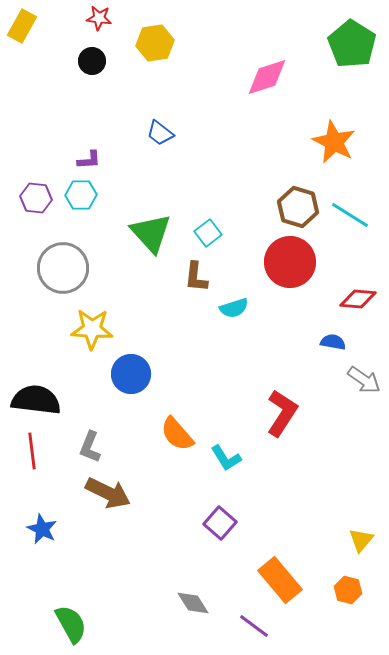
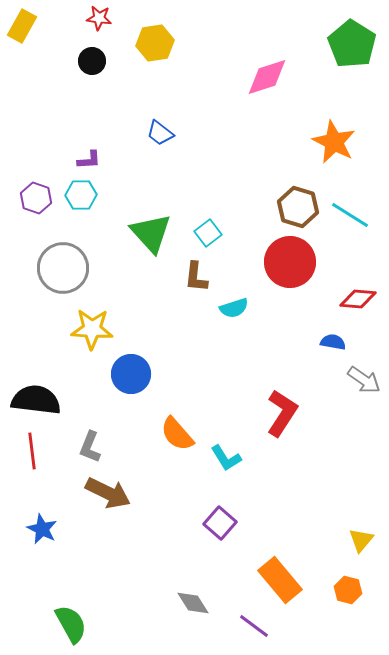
purple hexagon: rotated 12 degrees clockwise
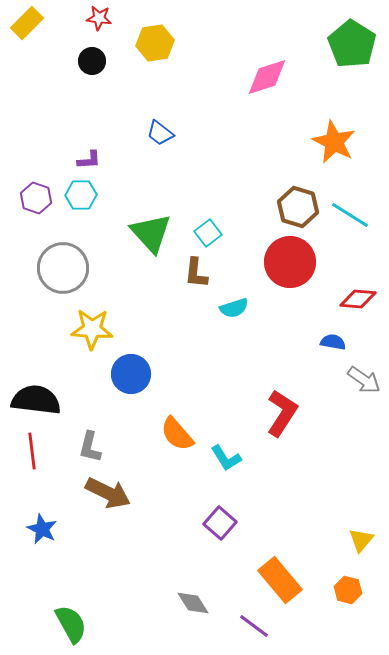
yellow rectangle: moved 5 px right, 3 px up; rotated 16 degrees clockwise
brown L-shape: moved 4 px up
gray L-shape: rotated 8 degrees counterclockwise
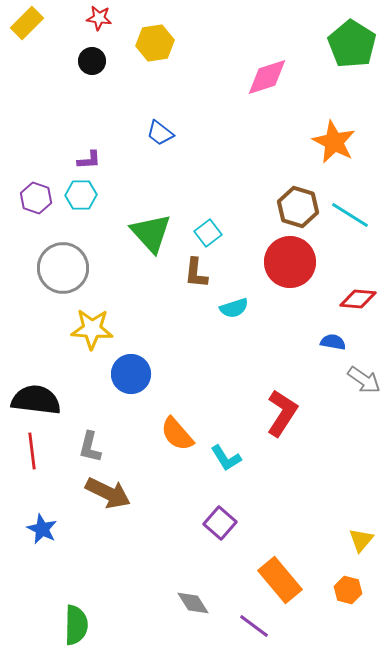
green semicircle: moved 5 px right, 1 px down; rotated 30 degrees clockwise
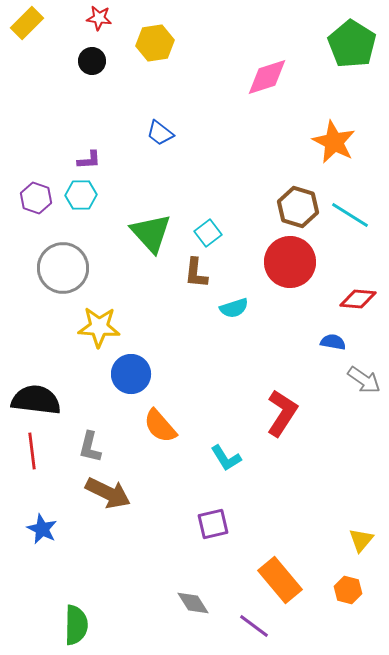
yellow star: moved 7 px right, 2 px up
orange semicircle: moved 17 px left, 8 px up
purple square: moved 7 px left, 1 px down; rotated 36 degrees clockwise
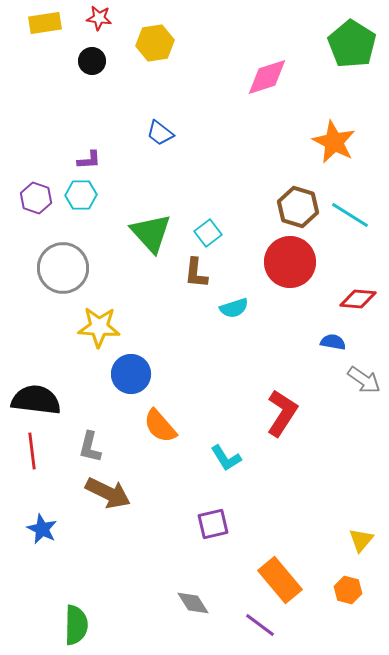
yellow rectangle: moved 18 px right; rotated 36 degrees clockwise
purple line: moved 6 px right, 1 px up
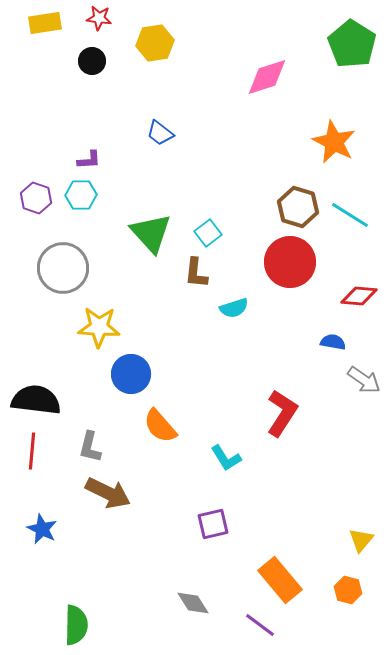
red diamond: moved 1 px right, 3 px up
red line: rotated 12 degrees clockwise
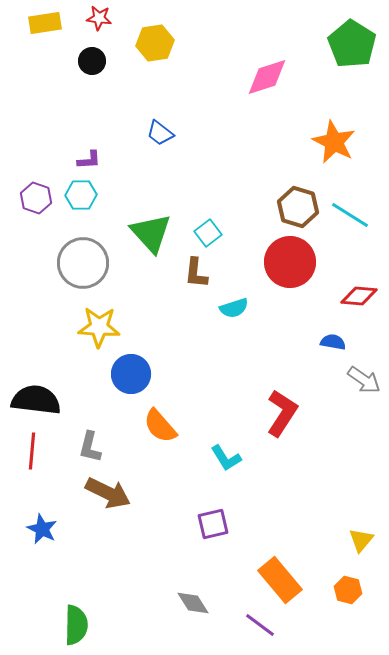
gray circle: moved 20 px right, 5 px up
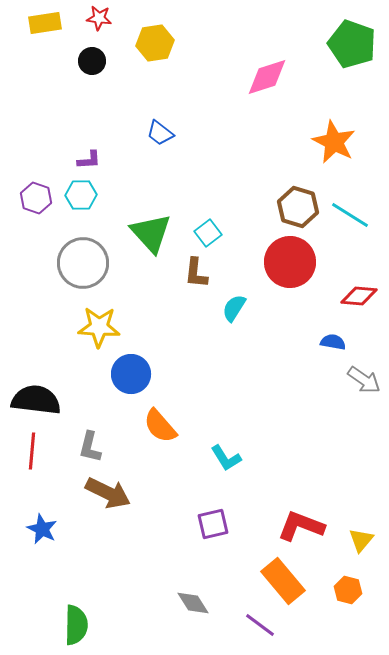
green pentagon: rotated 12 degrees counterclockwise
cyan semicircle: rotated 140 degrees clockwise
red L-shape: moved 19 px right, 113 px down; rotated 102 degrees counterclockwise
orange rectangle: moved 3 px right, 1 px down
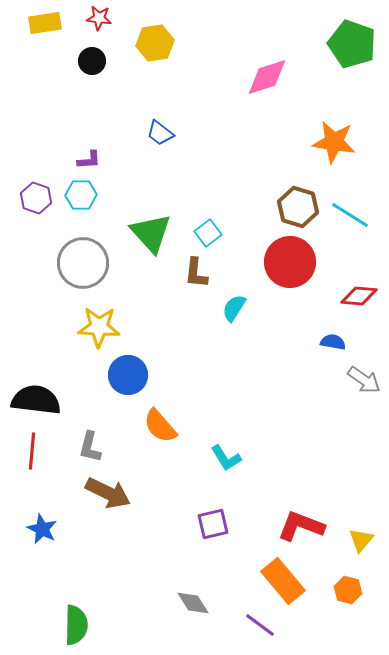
orange star: rotated 18 degrees counterclockwise
blue circle: moved 3 px left, 1 px down
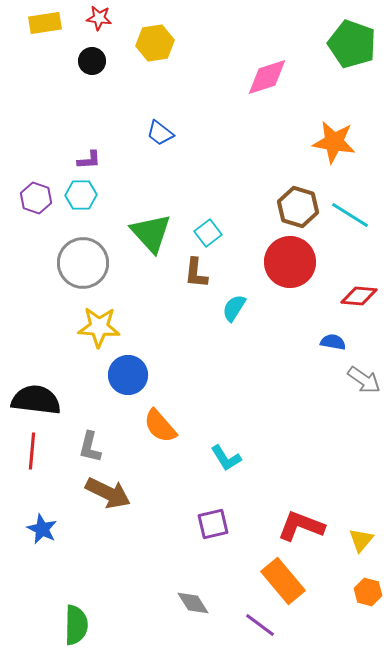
orange hexagon: moved 20 px right, 2 px down
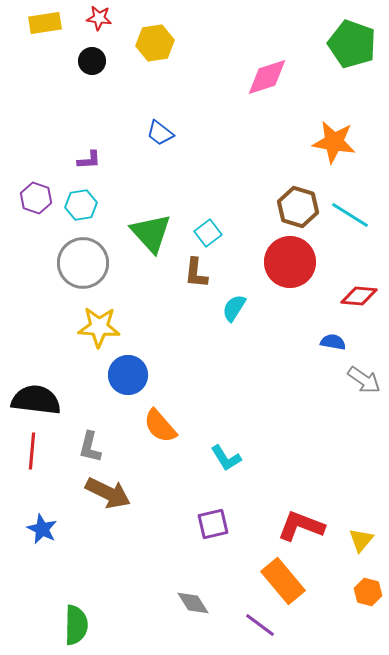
cyan hexagon: moved 10 px down; rotated 8 degrees counterclockwise
